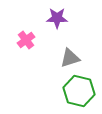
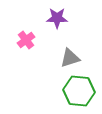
green hexagon: rotated 8 degrees counterclockwise
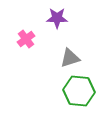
pink cross: moved 1 px up
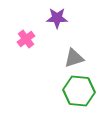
gray triangle: moved 4 px right
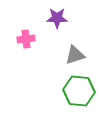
pink cross: rotated 30 degrees clockwise
gray triangle: moved 1 px right, 3 px up
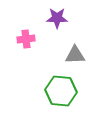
gray triangle: rotated 15 degrees clockwise
green hexagon: moved 18 px left
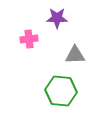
pink cross: moved 3 px right
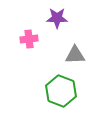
green hexagon: rotated 16 degrees clockwise
